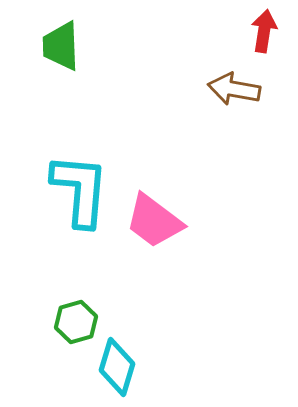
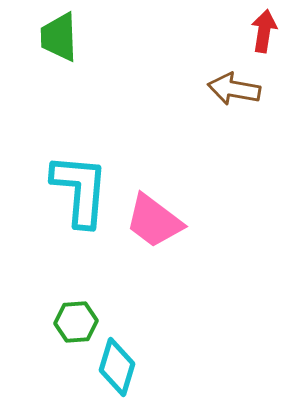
green trapezoid: moved 2 px left, 9 px up
green hexagon: rotated 12 degrees clockwise
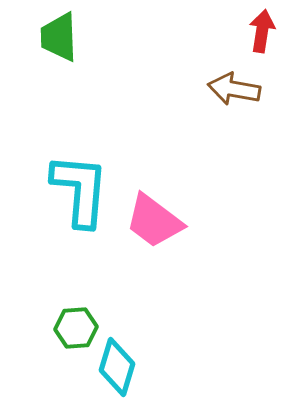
red arrow: moved 2 px left
green hexagon: moved 6 px down
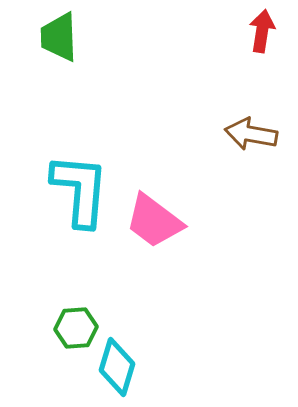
brown arrow: moved 17 px right, 45 px down
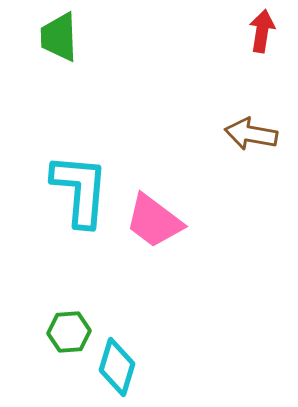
green hexagon: moved 7 px left, 4 px down
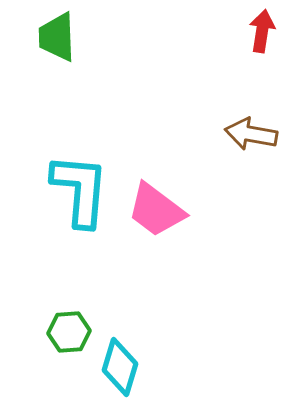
green trapezoid: moved 2 px left
pink trapezoid: moved 2 px right, 11 px up
cyan diamond: moved 3 px right
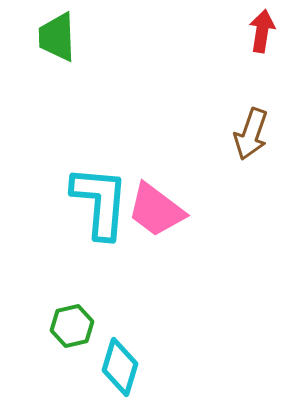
brown arrow: rotated 81 degrees counterclockwise
cyan L-shape: moved 20 px right, 12 px down
green hexagon: moved 3 px right, 6 px up; rotated 9 degrees counterclockwise
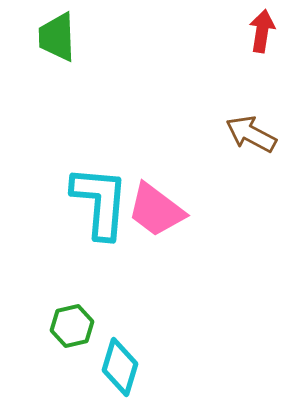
brown arrow: rotated 99 degrees clockwise
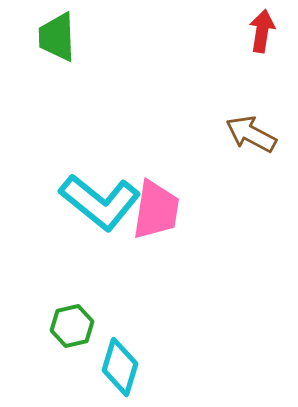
cyan L-shape: rotated 124 degrees clockwise
pink trapezoid: rotated 118 degrees counterclockwise
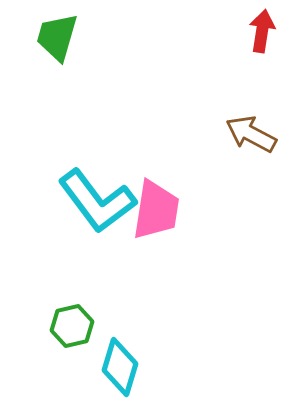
green trapezoid: rotated 18 degrees clockwise
cyan L-shape: moved 3 px left, 1 px up; rotated 14 degrees clockwise
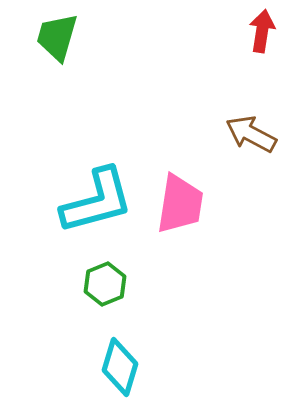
cyan L-shape: rotated 68 degrees counterclockwise
pink trapezoid: moved 24 px right, 6 px up
green hexagon: moved 33 px right, 42 px up; rotated 9 degrees counterclockwise
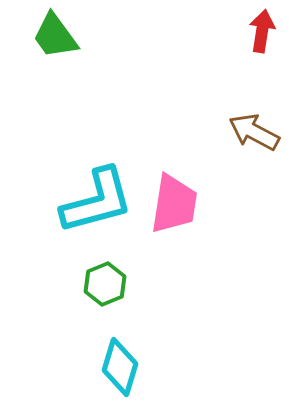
green trapezoid: moved 2 px left, 1 px up; rotated 52 degrees counterclockwise
brown arrow: moved 3 px right, 2 px up
pink trapezoid: moved 6 px left
